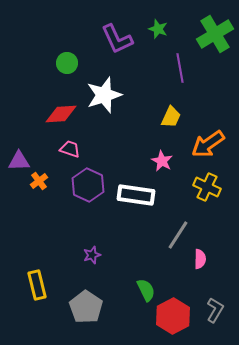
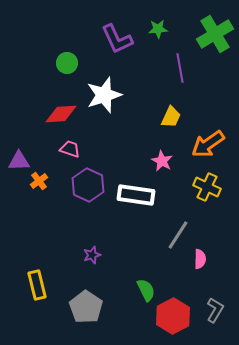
green star: rotated 24 degrees counterclockwise
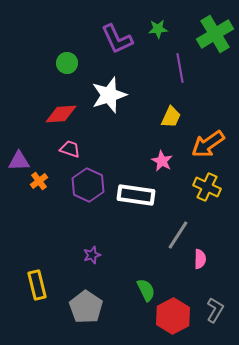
white star: moved 5 px right
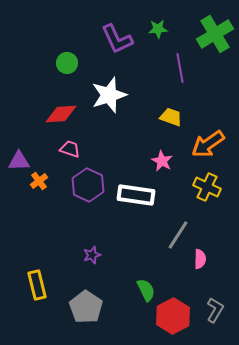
yellow trapezoid: rotated 95 degrees counterclockwise
